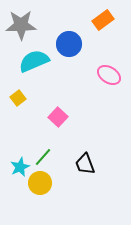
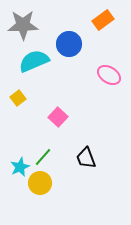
gray star: moved 2 px right
black trapezoid: moved 1 px right, 6 px up
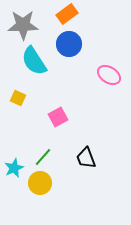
orange rectangle: moved 36 px left, 6 px up
cyan semicircle: rotated 100 degrees counterclockwise
yellow square: rotated 28 degrees counterclockwise
pink square: rotated 18 degrees clockwise
cyan star: moved 6 px left, 1 px down
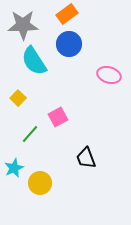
pink ellipse: rotated 15 degrees counterclockwise
yellow square: rotated 21 degrees clockwise
green line: moved 13 px left, 23 px up
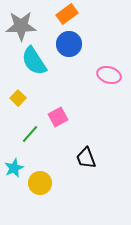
gray star: moved 2 px left, 1 px down
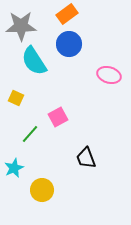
yellow square: moved 2 px left; rotated 21 degrees counterclockwise
yellow circle: moved 2 px right, 7 px down
